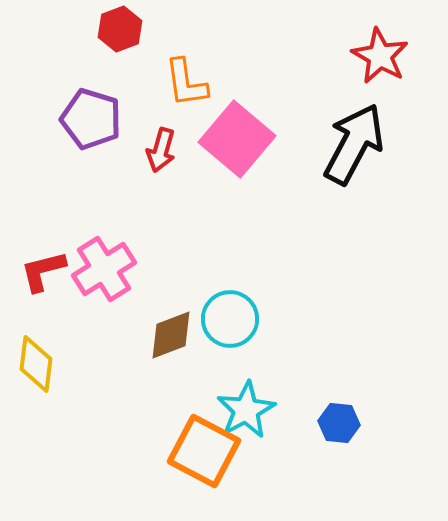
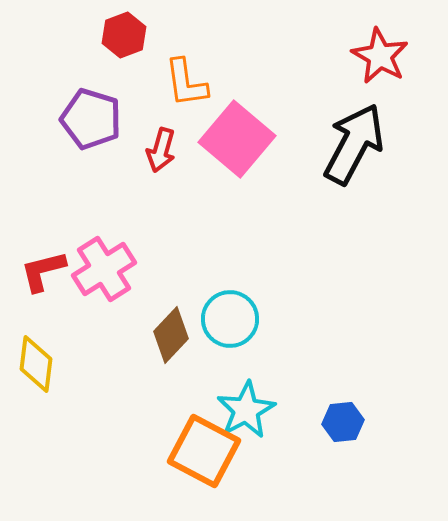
red hexagon: moved 4 px right, 6 px down
brown diamond: rotated 26 degrees counterclockwise
blue hexagon: moved 4 px right, 1 px up; rotated 12 degrees counterclockwise
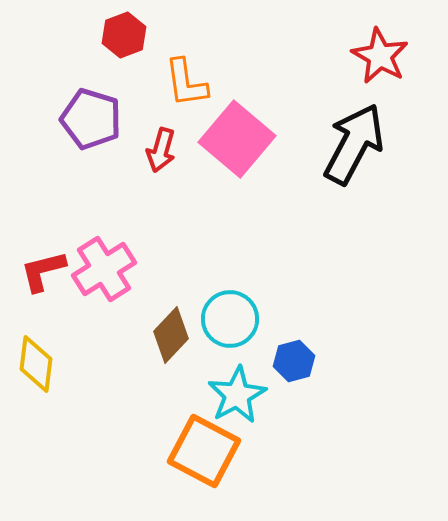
cyan star: moved 9 px left, 15 px up
blue hexagon: moved 49 px left, 61 px up; rotated 9 degrees counterclockwise
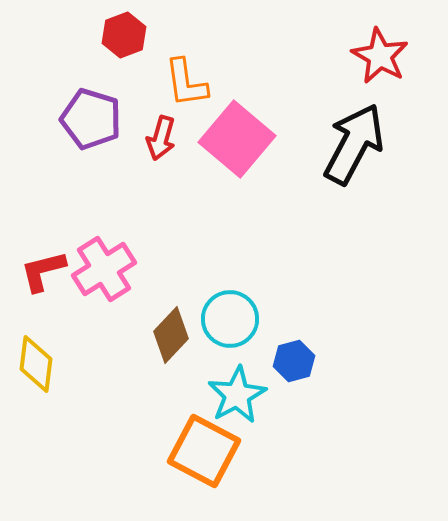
red arrow: moved 12 px up
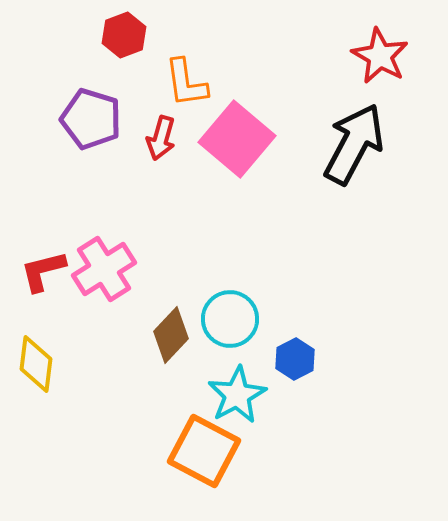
blue hexagon: moved 1 px right, 2 px up; rotated 12 degrees counterclockwise
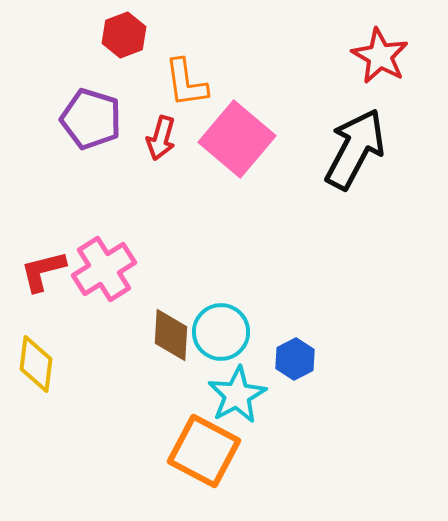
black arrow: moved 1 px right, 5 px down
cyan circle: moved 9 px left, 13 px down
brown diamond: rotated 40 degrees counterclockwise
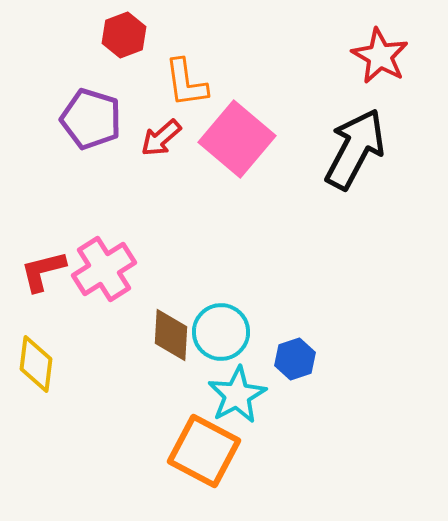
red arrow: rotated 33 degrees clockwise
blue hexagon: rotated 9 degrees clockwise
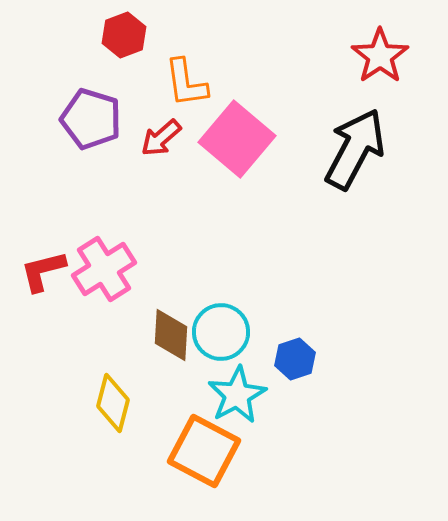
red star: rotated 8 degrees clockwise
yellow diamond: moved 77 px right, 39 px down; rotated 8 degrees clockwise
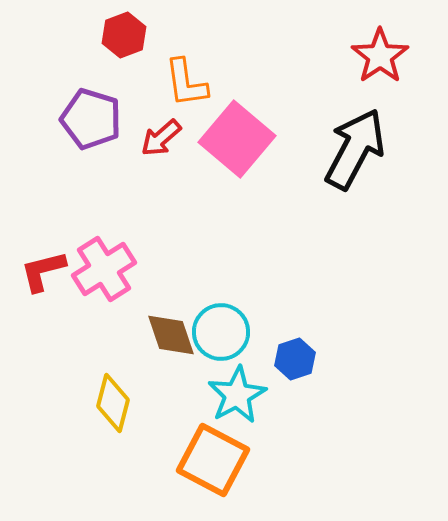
brown diamond: rotated 22 degrees counterclockwise
orange square: moved 9 px right, 9 px down
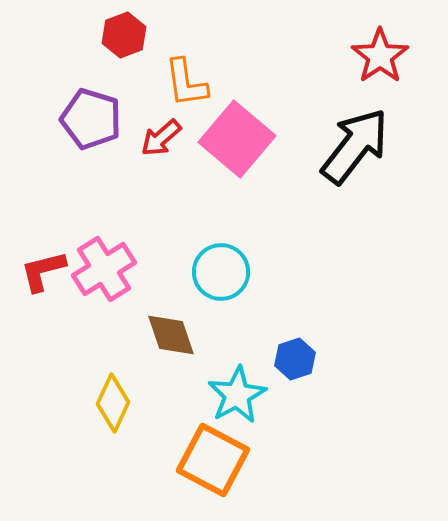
black arrow: moved 3 px up; rotated 10 degrees clockwise
cyan circle: moved 60 px up
yellow diamond: rotated 10 degrees clockwise
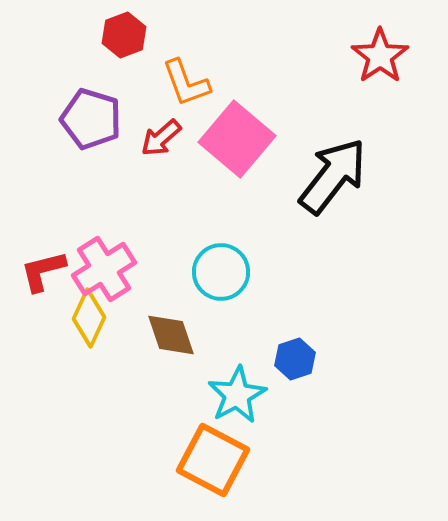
orange L-shape: rotated 12 degrees counterclockwise
black arrow: moved 22 px left, 30 px down
yellow diamond: moved 24 px left, 85 px up
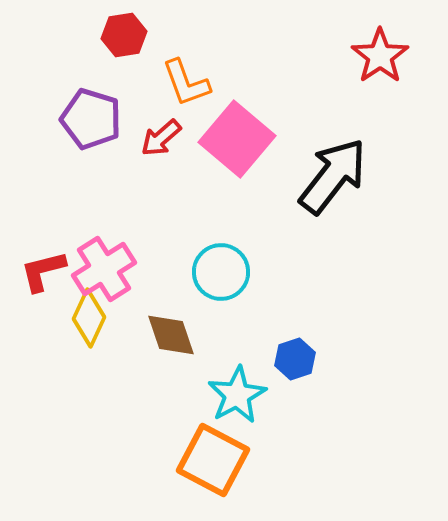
red hexagon: rotated 12 degrees clockwise
